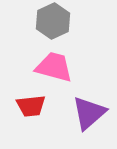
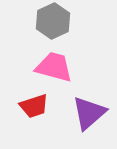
red trapezoid: moved 3 px right; rotated 12 degrees counterclockwise
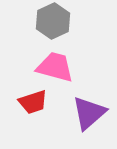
pink trapezoid: moved 1 px right
red trapezoid: moved 1 px left, 4 px up
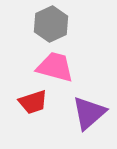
gray hexagon: moved 2 px left, 3 px down
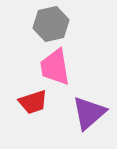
gray hexagon: rotated 12 degrees clockwise
pink trapezoid: rotated 114 degrees counterclockwise
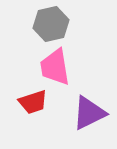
purple triangle: rotated 15 degrees clockwise
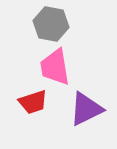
gray hexagon: rotated 24 degrees clockwise
purple triangle: moved 3 px left, 4 px up
